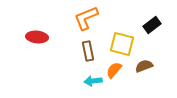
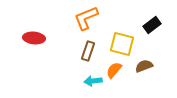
red ellipse: moved 3 px left, 1 px down
brown rectangle: rotated 30 degrees clockwise
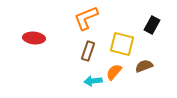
black rectangle: rotated 24 degrees counterclockwise
orange semicircle: moved 2 px down
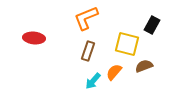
yellow square: moved 5 px right
cyan arrow: rotated 42 degrees counterclockwise
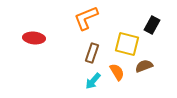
brown rectangle: moved 4 px right, 2 px down
orange semicircle: moved 3 px right; rotated 108 degrees clockwise
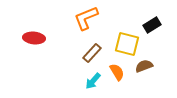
black rectangle: rotated 30 degrees clockwise
brown rectangle: rotated 24 degrees clockwise
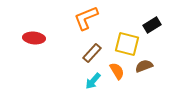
orange semicircle: moved 1 px up
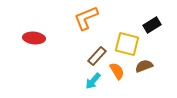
brown rectangle: moved 5 px right, 3 px down
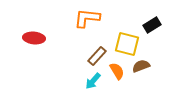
orange L-shape: moved 1 px right; rotated 28 degrees clockwise
brown semicircle: moved 3 px left
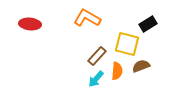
orange L-shape: rotated 24 degrees clockwise
black rectangle: moved 4 px left, 1 px up
red ellipse: moved 4 px left, 14 px up
orange semicircle: rotated 36 degrees clockwise
cyan arrow: moved 3 px right, 2 px up
